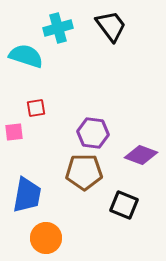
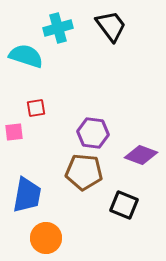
brown pentagon: rotated 6 degrees clockwise
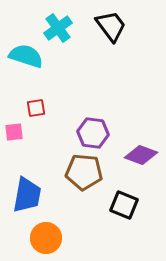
cyan cross: rotated 20 degrees counterclockwise
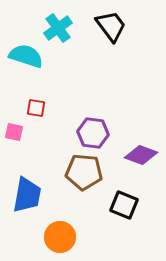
red square: rotated 18 degrees clockwise
pink square: rotated 18 degrees clockwise
orange circle: moved 14 px right, 1 px up
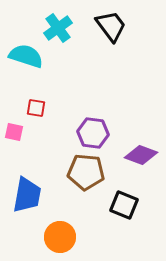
brown pentagon: moved 2 px right
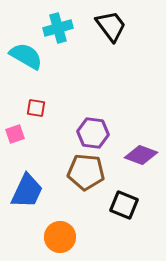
cyan cross: rotated 20 degrees clockwise
cyan semicircle: rotated 12 degrees clockwise
pink square: moved 1 px right, 2 px down; rotated 30 degrees counterclockwise
blue trapezoid: moved 4 px up; rotated 15 degrees clockwise
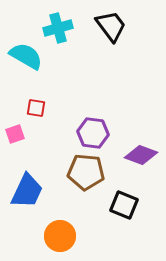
orange circle: moved 1 px up
